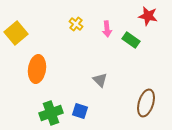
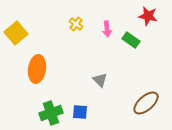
brown ellipse: rotated 32 degrees clockwise
blue square: moved 1 px down; rotated 14 degrees counterclockwise
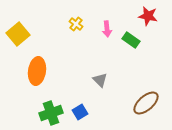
yellow square: moved 2 px right, 1 px down
orange ellipse: moved 2 px down
blue square: rotated 35 degrees counterclockwise
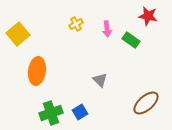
yellow cross: rotated 24 degrees clockwise
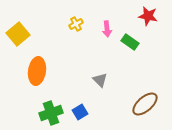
green rectangle: moved 1 px left, 2 px down
brown ellipse: moved 1 px left, 1 px down
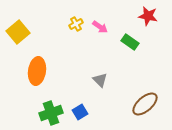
pink arrow: moved 7 px left, 2 px up; rotated 49 degrees counterclockwise
yellow square: moved 2 px up
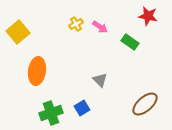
blue square: moved 2 px right, 4 px up
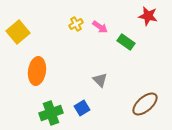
green rectangle: moved 4 px left
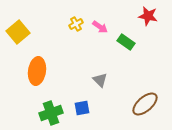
blue square: rotated 21 degrees clockwise
